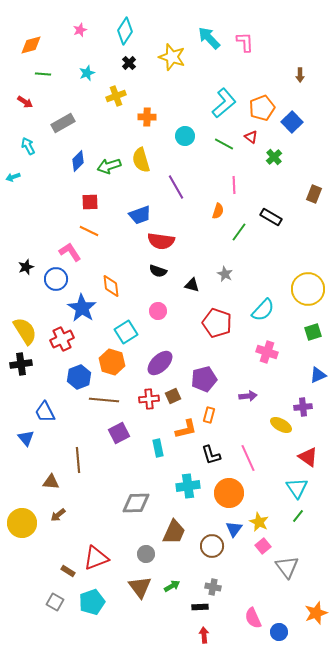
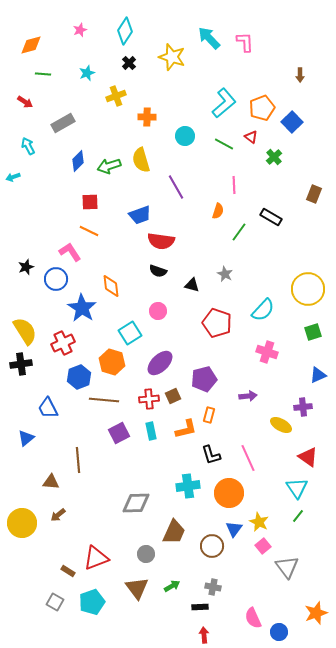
cyan square at (126, 332): moved 4 px right, 1 px down
red cross at (62, 339): moved 1 px right, 4 px down
blue trapezoid at (45, 412): moved 3 px right, 4 px up
blue triangle at (26, 438): rotated 30 degrees clockwise
cyan rectangle at (158, 448): moved 7 px left, 17 px up
brown triangle at (140, 587): moved 3 px left, 1 px down
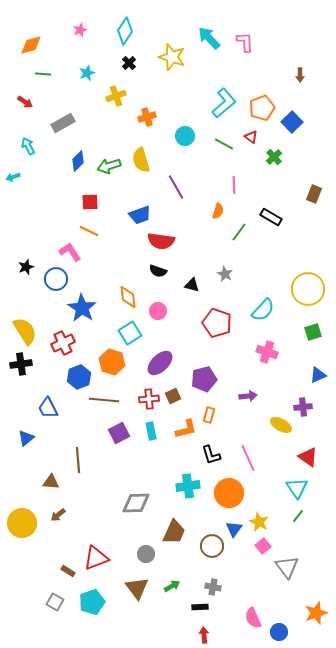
orange cross at (147, 117): rotated 18 degrees counterclockwise
orange diamond at (111, 286): moved 17 px right, 11 px down
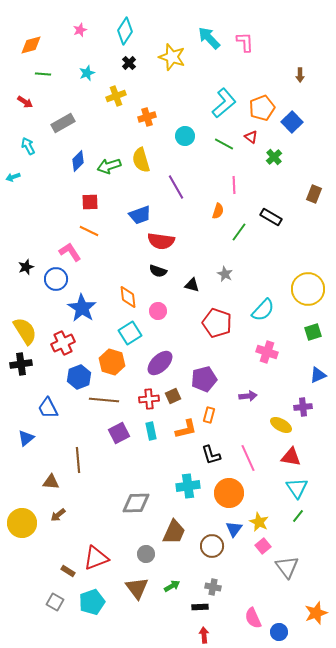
red triangle at (308, 457): moved 17 px left; rotated 25 degrees counterclockwise
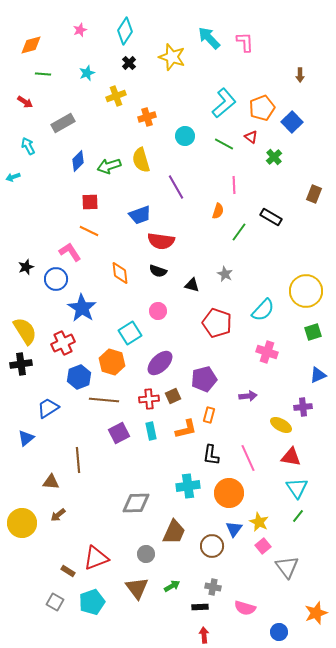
yellow circle at (308, 289): moved 2 px left, 2 px down
orange diamond at (128, 297): moved 8 px left, 24 px up
blue trapezoid at (48, 408): rotated 85 degrees clockwise
black L-shape at (211, 455): rotated 25 degrees clockwise
pink semicircle at (253, 618): moved 8 px left, 10 px up; rotated 50 degrees counterclockwise
